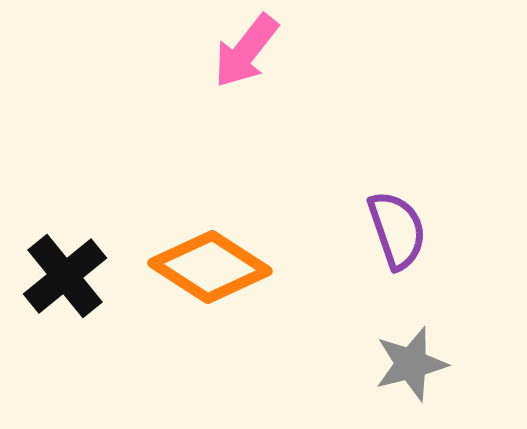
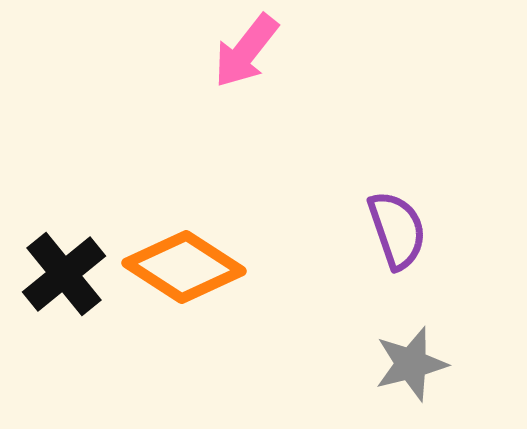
orange diamond: moved 26 px left
black cross: moved 1 px left, 2 px up
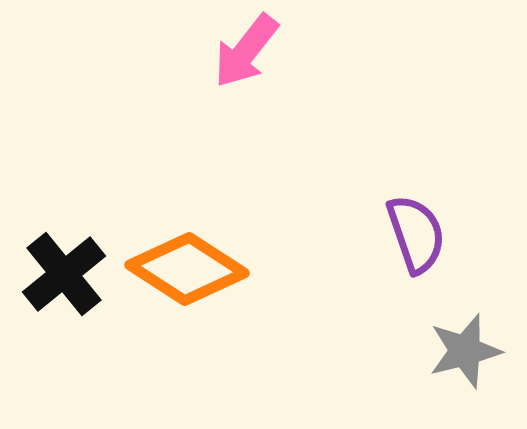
purple semicircle: moved 19 px right, 4 px down
orange diamond: moved 3 px right, 2 px down
gray star: moved 54 px right, 13 px up
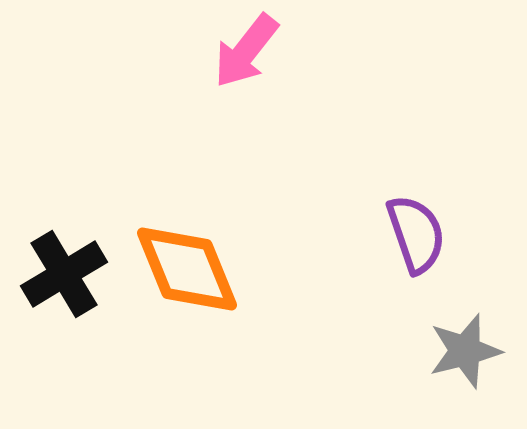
orange diamond: rotated 35 degrees clockwise
black cross: rotated 8 degrees clockwise
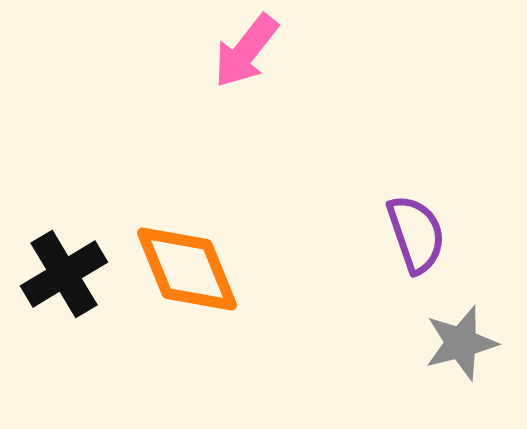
gray star: moved 4 px left, 8 px up
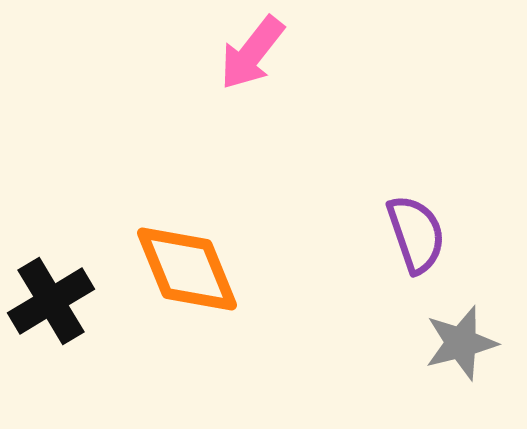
pink arrow: moved 6 px right, 2 px down
black cross: moved 13 px left, 27 px down
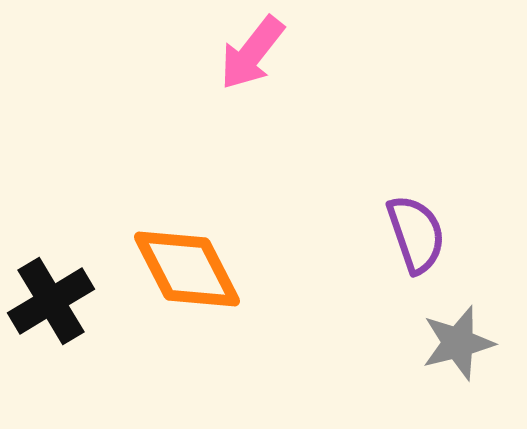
orange diamond: rotated 5 degrees counterclockwise
gray star: moved 3 px left
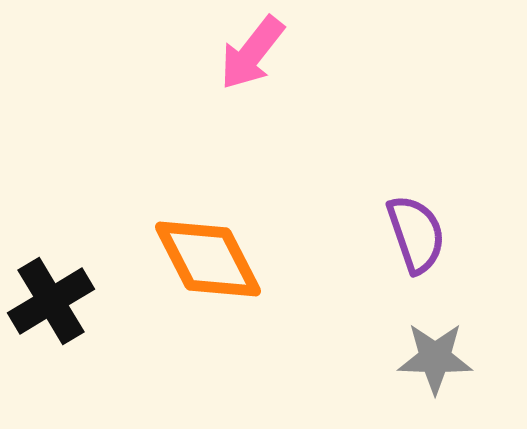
orange diamond: moved 21 px right, 10 px up
gray star: moved 23 px left, 15 px down; rotated 16 degrees clockwise
